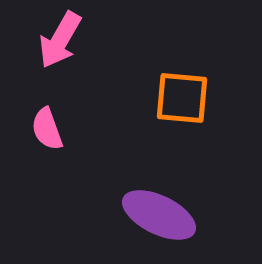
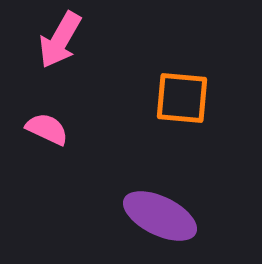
pink semicircle: rotated 135 degrees clockwise
purple ellipse: moved 1 px right, 1 px down
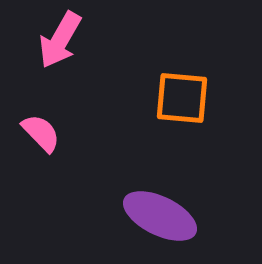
pink semicircle: moved 6 px left, 4 px down; rotated 21 degrees clockwise
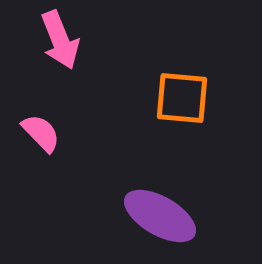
pink arrow: rotated 52 degrees counterclockwise
purple ellipse: rotated 4 degrees clockwise
